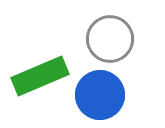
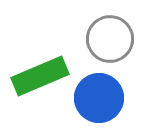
blue circle: moved 1 px left, 3 px down
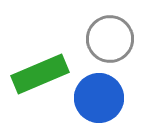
green rectangle: moved 2 px up
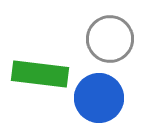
green rectangle: rotated 30 degrees clockwise
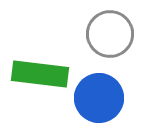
gray circle: moved 5 px up
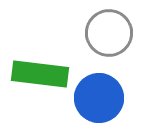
gray circle: moved 1 px left, 1 px up
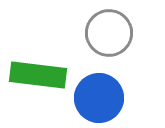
green rectangle: moved 2 px left, 1 px down
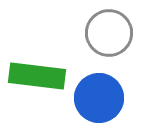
green rectangle: moved 1 px left, 1 px down
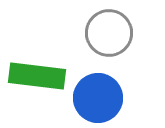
blue circle: moved 1 px left
